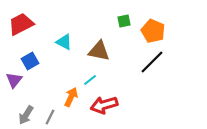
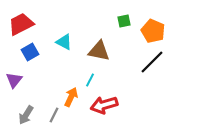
blue square: moved 9 px up
cyan line: rotated 24 degrees counterclockwise
gray line: moved 4 px right, 2 px up
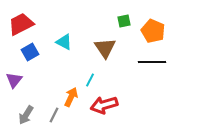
brown triangle: moved 6 px right, 3 px up; rotated 45 degrees clockwise
black line: rotated 44 degrees clockwise
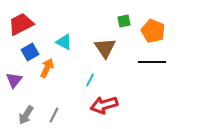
orange arrow: moved 24 px left, 29 px up
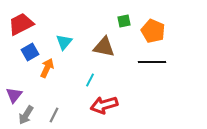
cyan triangle: rotated 42 degrees clockwise
brown triangle: moved 1 px left, 1 px up; rotated 45 degrees counterclockwise
purple triangle: moved 15 px down
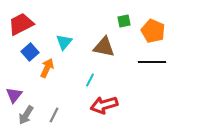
blue square: rotated 12 degrees counterclockwise
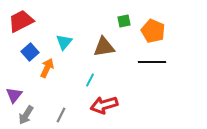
red trapezoid: moved 3 px up
brown triangle: rotated 20 degrees counterclockwise
gray line: moved 7 px right
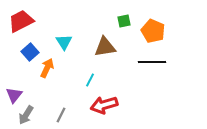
cyan triangle: rotated 12 degrees counterclockwise
brown triangle: moved 1 px right
